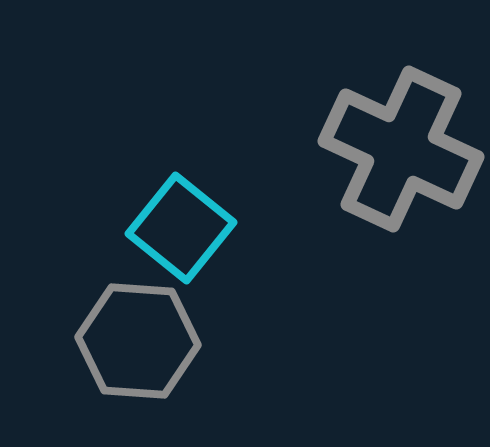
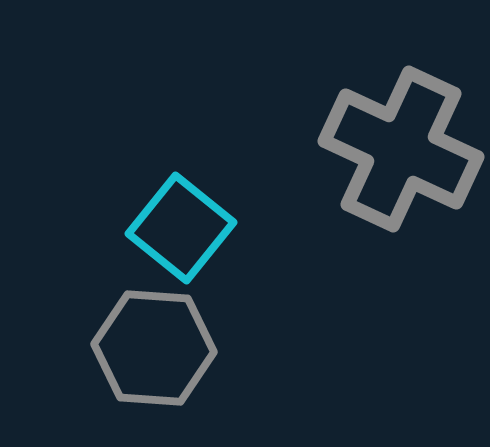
gray hexagon: moved 16 px right, 7 px down
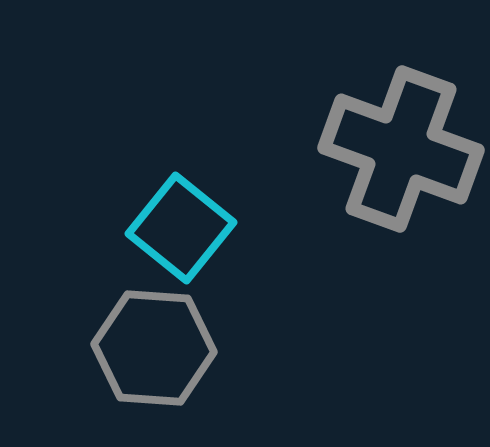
gray cross: rotated 5 degrees counterclockwise
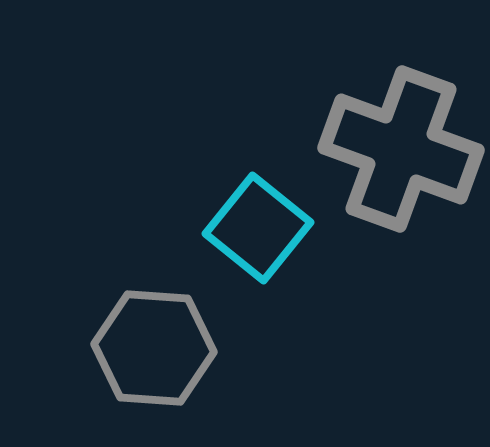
cyan square: moved 77 px right
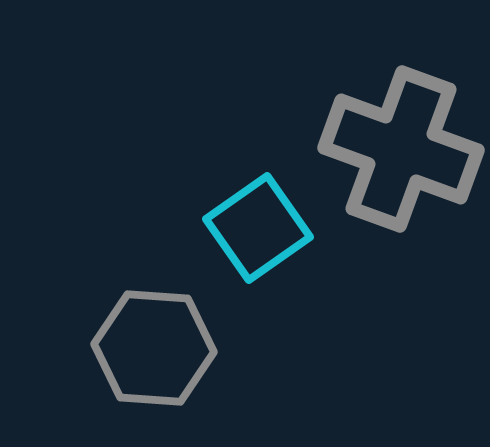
cyan square: rotated 16 degrees clockwise
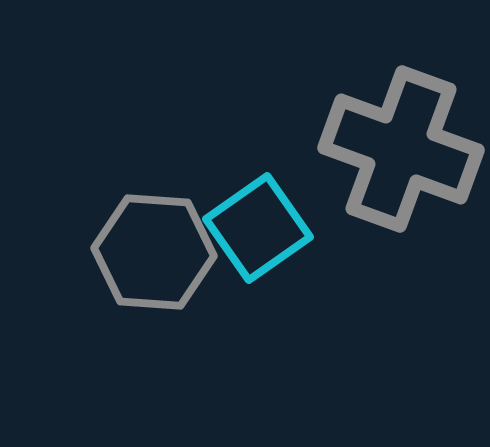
gray hexagon: moved 96 px up
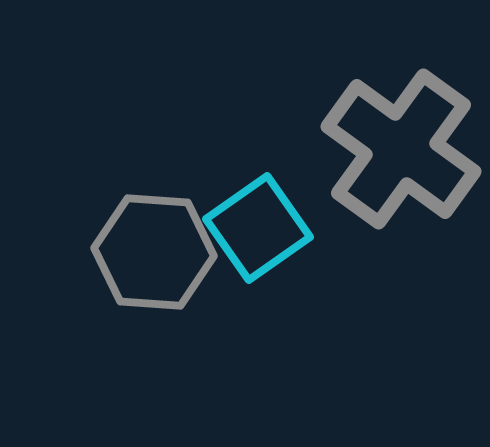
gray cross: rotated 16 degrees clockwise
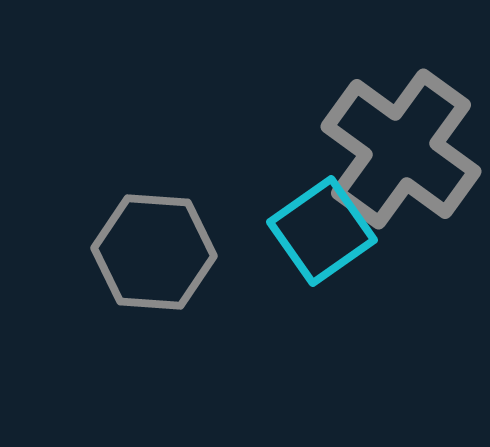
cyan square: moved 64 px right, 3 px down
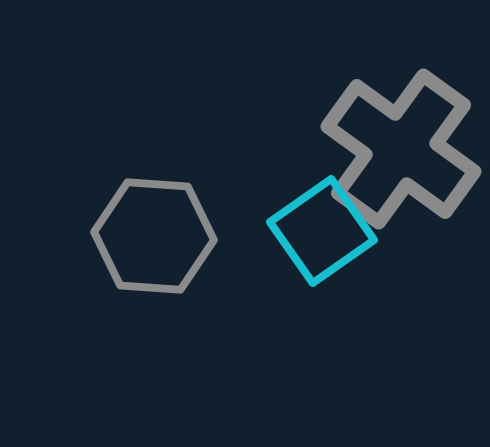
gray hexagon: moved 16 px up
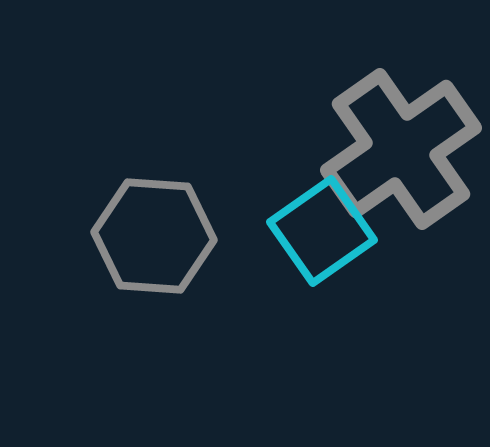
gray cross: rotated 19 degrees clockwise
